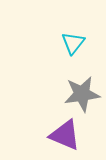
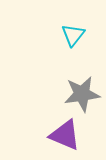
cyan triangle: moved 8 px up
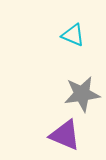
cyan triangle: rotated 45 degrees counterclockwise
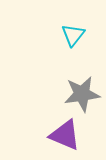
cyan triangle: rotated 45 degrees clockwise
